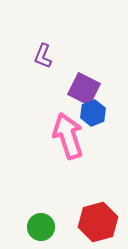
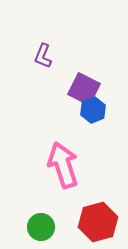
blue hexagon: moved 3 px up
pink arrow: moved 5 px left, 29 px down
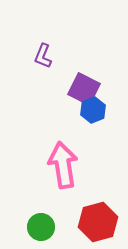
pink arrow: rotated 9 degrees clockwise
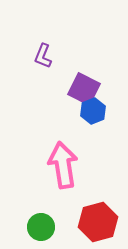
blue hexagon: moved 1 px down
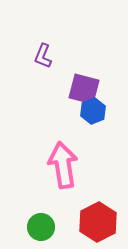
purple square: rotated 12 degrees counterclockwise
red hexagon: rotated 12 degrees counterclockwise
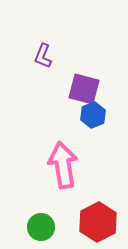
blue hexagon: moved 4 px down
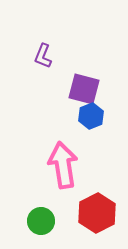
blue hexagon: moved 2 px left, 1 px down
red hexagon: moved 1 px left, 9 px up
green circle: moved 6 px up
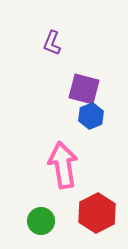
purple L-shape: moved 9 px right, 13 px up
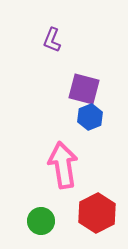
purple L-shape: moved 3 px up
blue hexagon: moved 1 px left, 1 px down
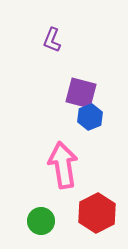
purple square: moved 3 px left, 4 px down
